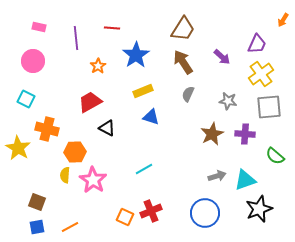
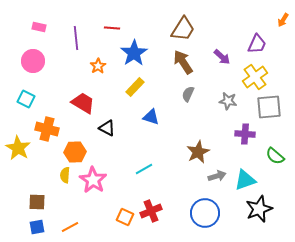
blue star: moved 2 px left, 2 px up
yellow cross: moved 6 px left, 3 px down
yellow rectangle: moved 8 px left, 4 px up; rotated 24 degrees counterclockwise
red trapezoid: moved 7 px left, 1 px down; rotated 60 degrees clockwise
brown star: moved 14 px left, 18 px down
brown square: rotated 18 degrees counterclockwise
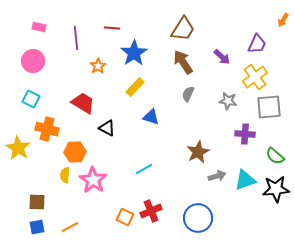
cyan square: moved 5 px right
black star: moved 17 px right, 20 px up; rotated 16 degrees clockwise
blue circle: moved 7 px left, 5 px down
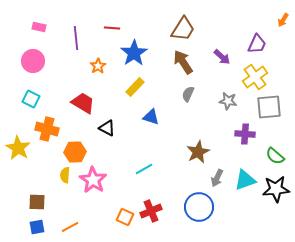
gray arrow: moved 2 px down; rotated 132 degrees clockwise
blue circle: moved 1 px right, 11 px up
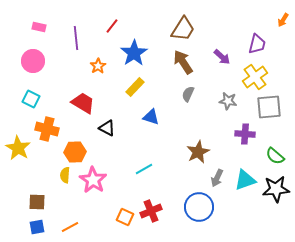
red line: moved 2 px up; rotated 56 degrees counterclockwise
purple trapezoid: rotated 10 degrees counterclockwise
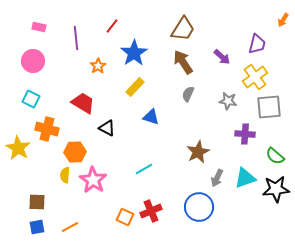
cyan triangle: moved 2 px up
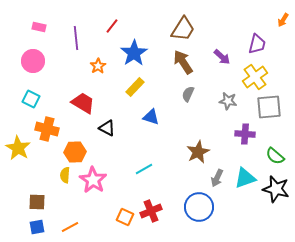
black star: rotated 20 degrees clockwise
